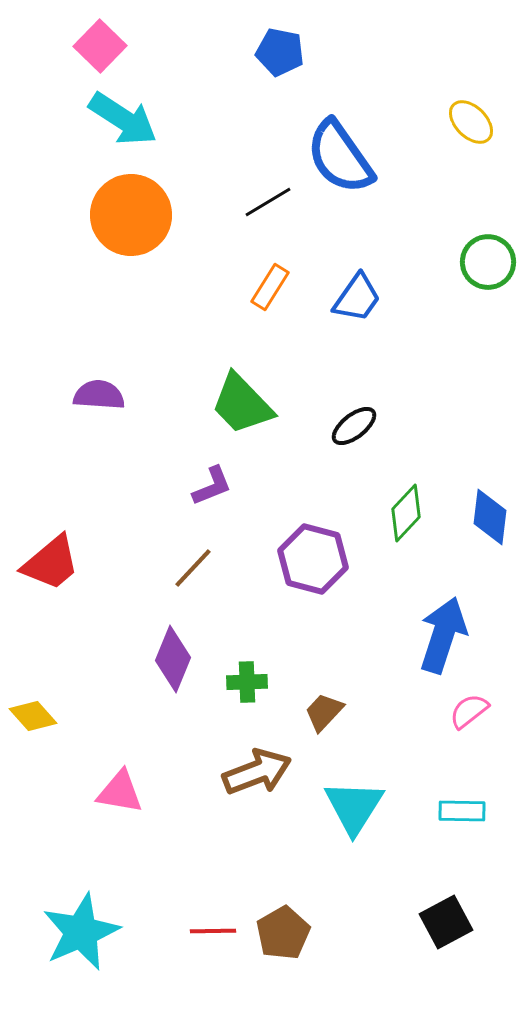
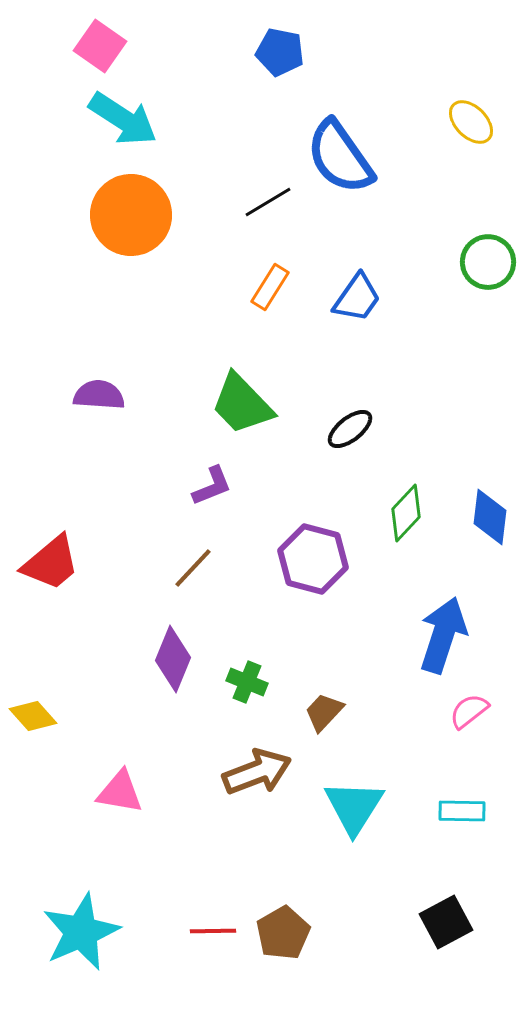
pink square: rotated 9 degrees counterclockwise
black ellipse: moved 4 px left, 3 px down
green cross: rotated 24 degrees clockwise
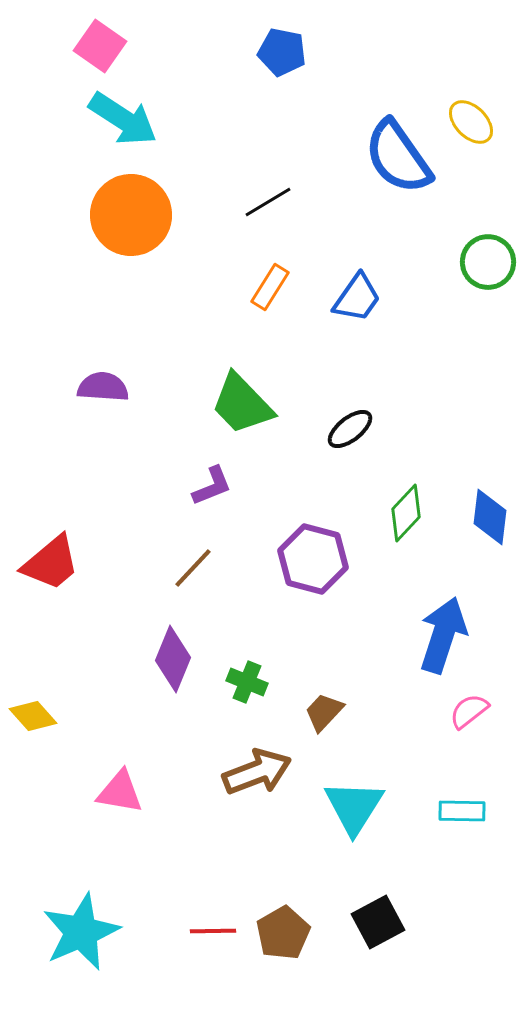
blue pentagon: moved 2 px right
blue semicircle: moved 58 px right
purple semicircle: moved 4 px right, 8 px up
black square: moved 68 px left
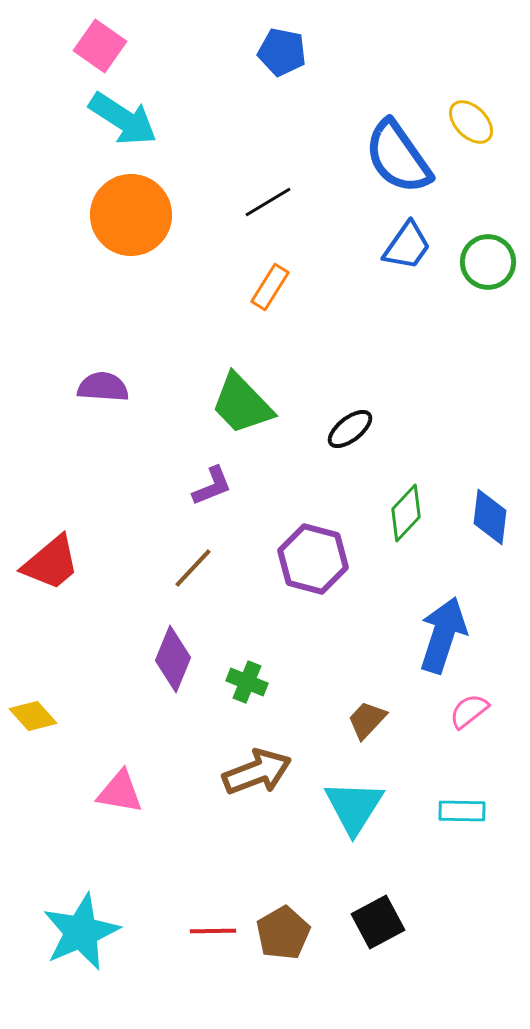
blue trapezoid: moved 50 px right, 52 px up
brown trapezoid: moved 43 px right, 8 px down
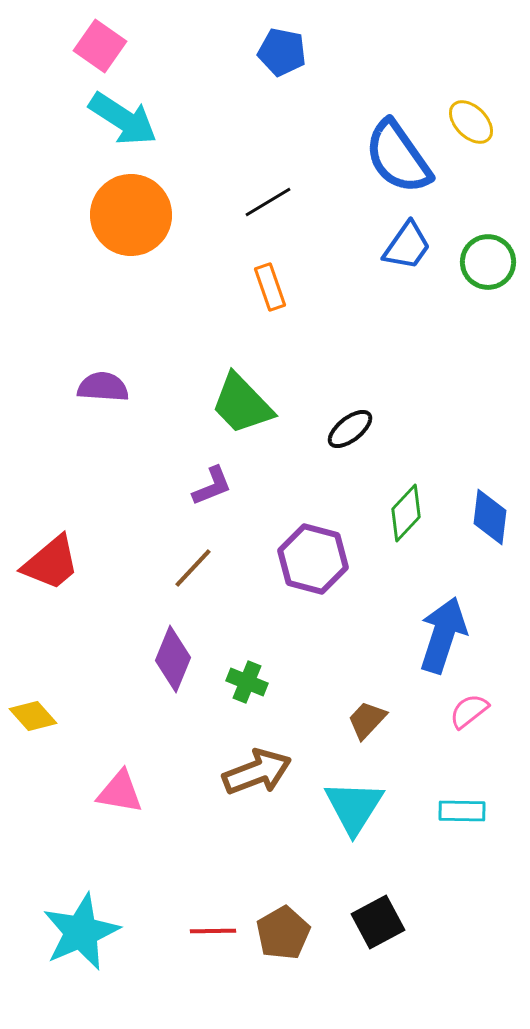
orange rectangle: rotated 51 degrees counterclockwise
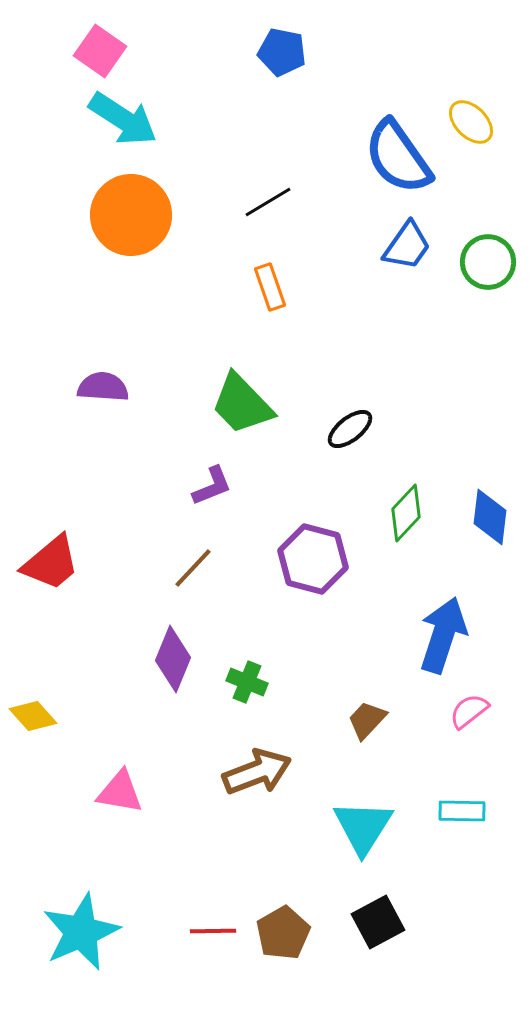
pink square: moved 5 px down
cyan triangle: moved 9 px right, 20 px down
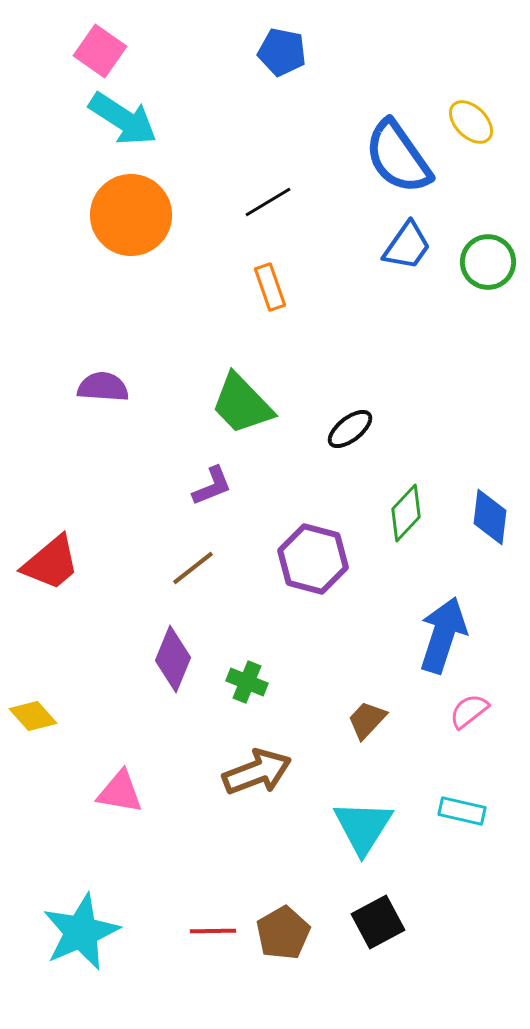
brown line: rotated 9 degrees clockwise
cyan rectangle: rotated 12 degrees clockwise
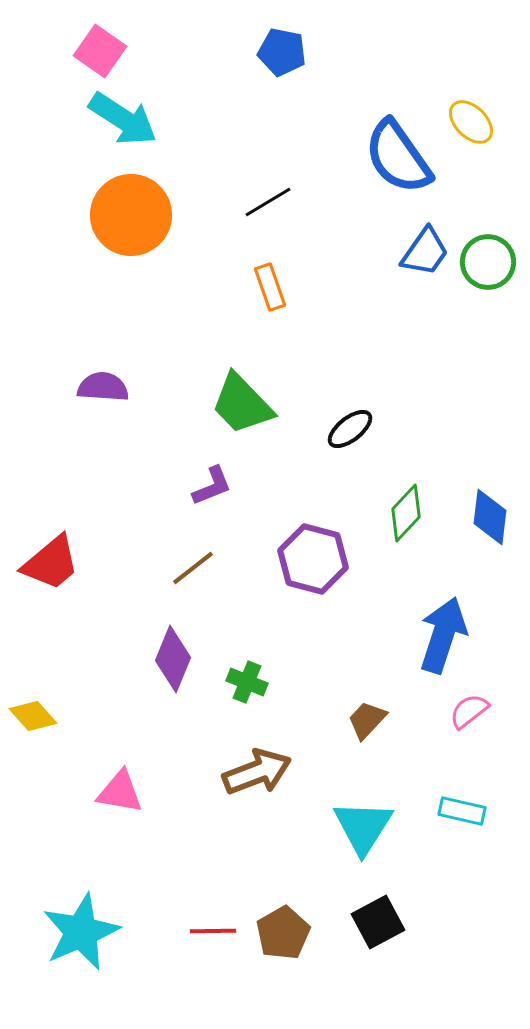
blue trapezoid: moved 18 px right, 6 px down
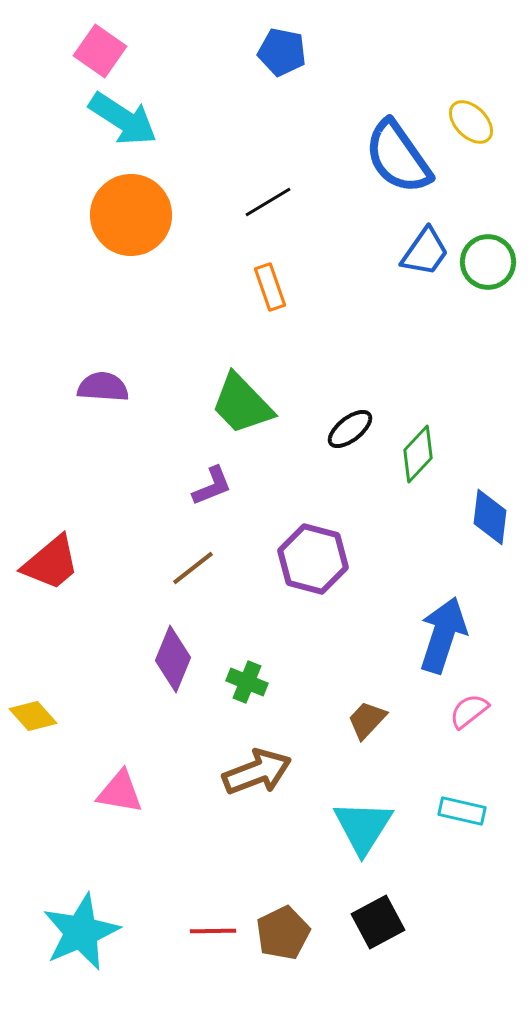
green diamond: moved 12 px right, 59 px up
brown pentagon: rotated 4 degrees clockwise
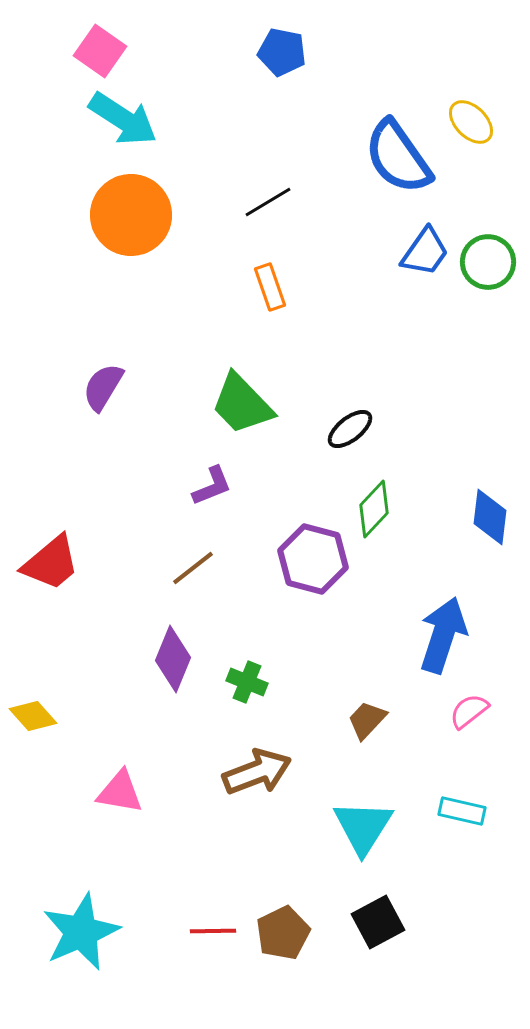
purple semicircle: rotated 63 degrees counterclockwise
green diamond: moved 44 px left, 55 px down
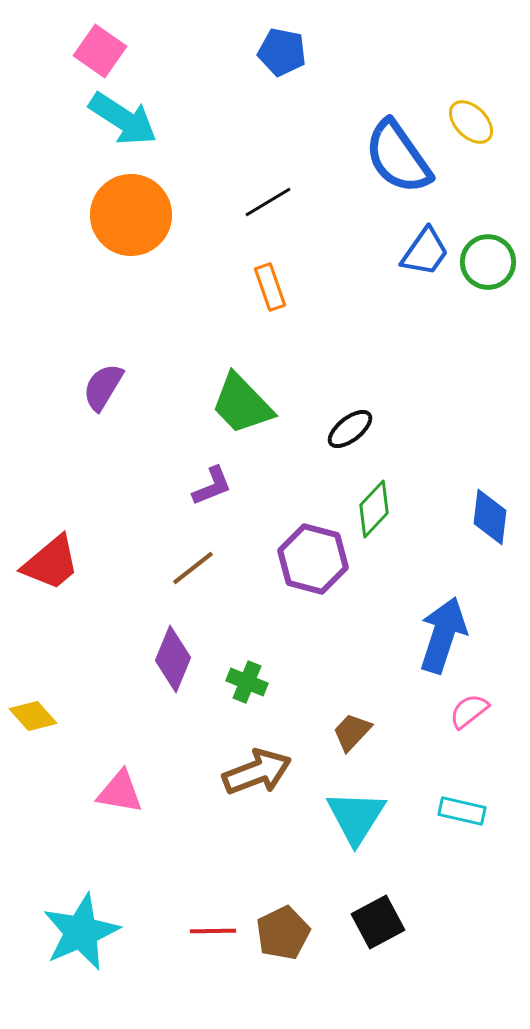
brown trapezoid: moved 15 px left, 12 px down
cyan triangle: moved 7 px left, 10 px up
